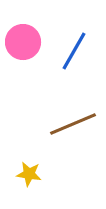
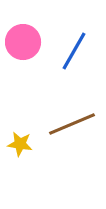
brown line: moved 1 px left
yellow star: moved 9 px left, 30 px up
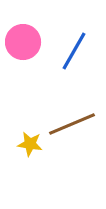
yellow star: moved 10 px right
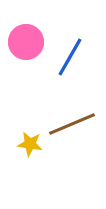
pink circle: moved 3 px right
blue line: moved 4 px left, 6 px down
